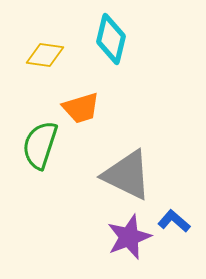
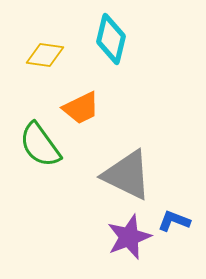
orange trapezoid: rotated 9 degrees counterclockwise
green semicircle: rotated 54 degrees counterclockwise
blue L-shape: rotated 20 degrees counterclockwise
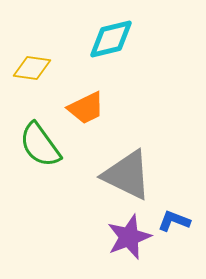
cyan diamond: rotated 63 degrees clockwise
yellow diamond: moved 13 px left, 13 px down
orange trapezoid: moved 5 px right
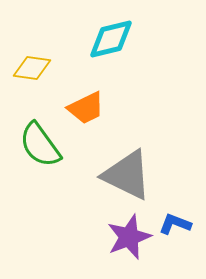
blue L-shape: moved 1 px right, 3 px down
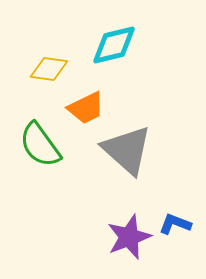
cyan diamond: moved 3 px right, 6 px down
yellow diamond: moved 17 px right, 1 px down
gray triangle: moved 25 px up; rotated 16 degrees clockwise
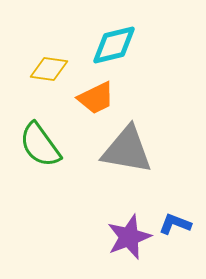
orange trapezoid: moved 10 px right, 10 px up
gray triangle: rotated 32 degrees counterclockwise
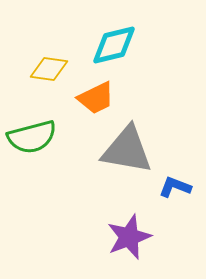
green semicircle: moved 8 px left, 8 px up; rotated 69 degrees counterclockwise
blue L-shape: moved 37 px up
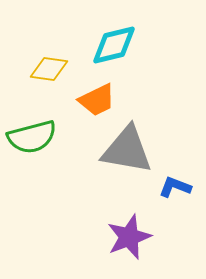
orange trapezoid: moved 1 px right, 2 px down
